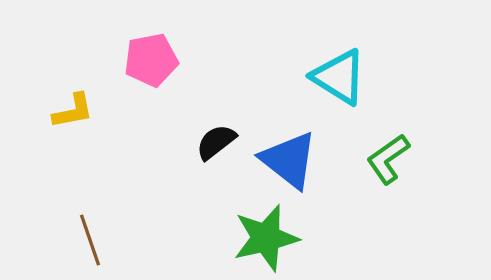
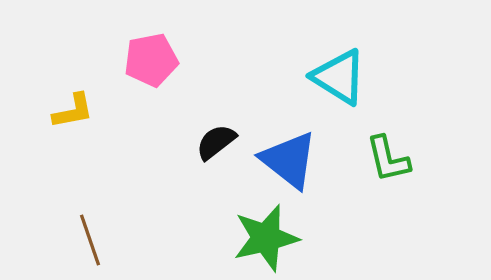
green L-shape: rotated 68 degrees counterclockwise
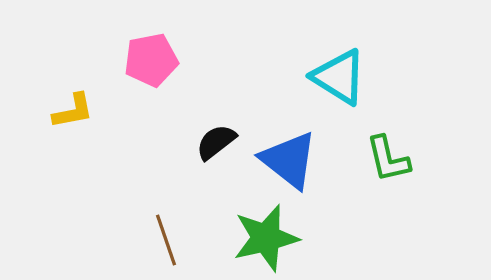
brown line: moved 76 px right
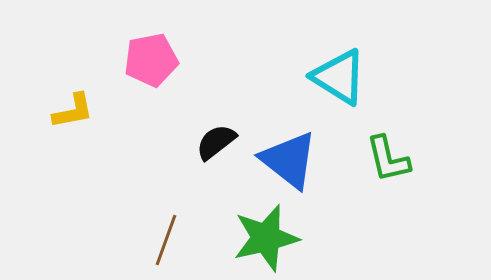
brown line: rotated 39 degrees clockwise
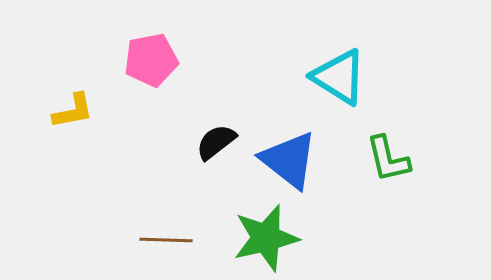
brown line: rotated 72 degrees clockwise
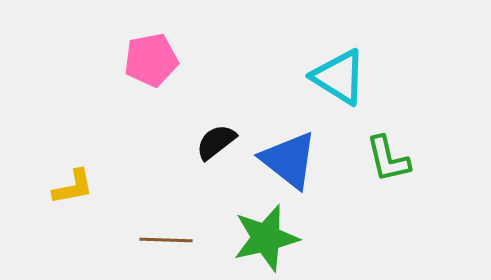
yellow L-shape: moved 76 px down
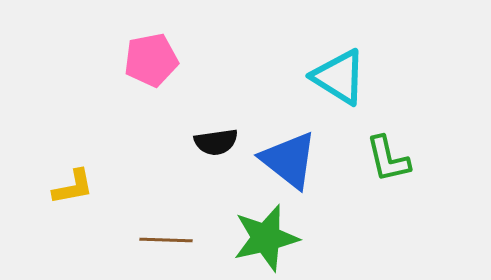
black semicircle: rotated 150 degrees counterclockwise
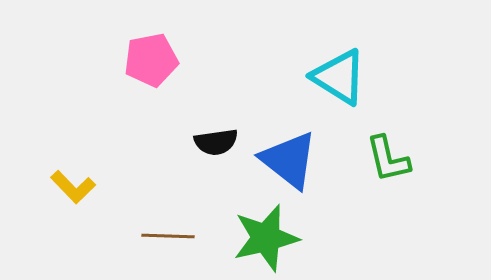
yellow L-shape: rotated 57 degrees clockwise
brown line: moved 2 px right, 4 px up
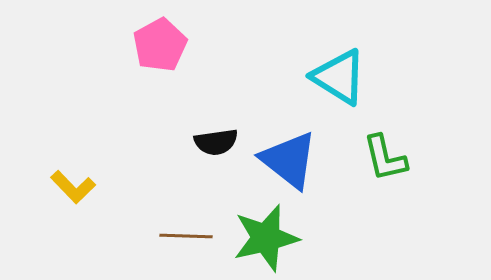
pink pentagon: moved 9 px right, 15 px up; rotated 18 degrees counterclockwise
green L-shape: moved 3 px left, 1 px up
brown line: moved 18 px right
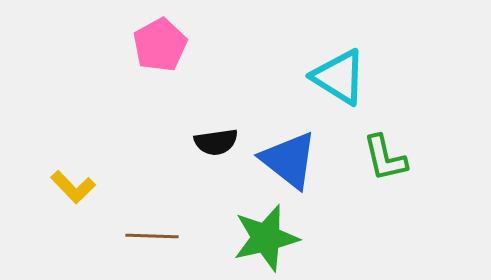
brown line: moved 34 px left
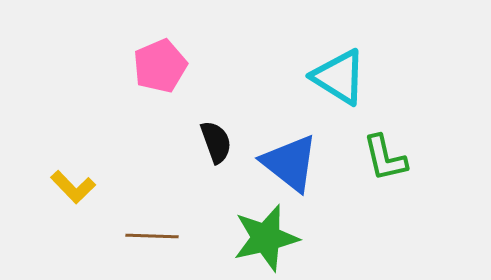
pink pentagon: moved 21 px down; rotated 6 degrees clockwise
black semicircle: rotated 102 degrees counterclockwise
blue triangle: moved 1 px right, 3 px down
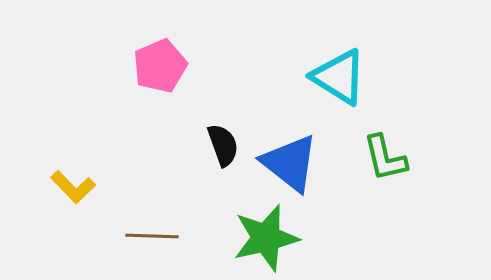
black semicircle: moved 7 px right, 3 px down
